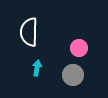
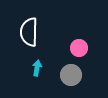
gray circle: moved 2 px left
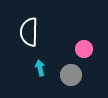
pink circle: moved 5 px right, 1 px down
cyan arrow: moved 3 px right; rotated 21 degrees counterclockwise
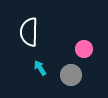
cyan arrow: rotated 21 degrees counterclockwise
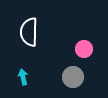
cyan arrow: moved 17 px left, 9 px down; rotated 21 degrees clockwise
gray circle: moved 2 px right, 2 px down
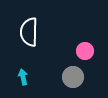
pink circle: moved 1 px right, 2 px down
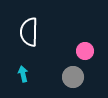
cyan arrow: moved 3 px up
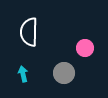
pink circle: moved 3 px up
gray circle: moved 9 px left, 4 px up
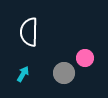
pink circle: moved 10 px down
cyan arrow: rotated 42 degrees clockwise
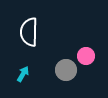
pink circle: moved 1 px right, 2 px up
gray circle: moved 2 px right, 3 px up
